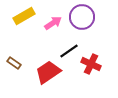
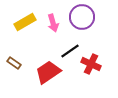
yellow rectangle: moved 1 px right, 6 px down
pink arrow: rotated 108 degrees clockwise
black line: moved 1 px right
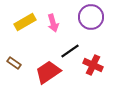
purple circle: moved 9 px right
red cross: moved 2 px right, 1 px down
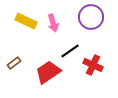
yellow rectangle: moved 1 px right, 1 px up; rotated 55 degrees clockwise
brown rectangle: rotated 72 degrees counterclockwise
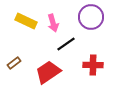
black line: moved 4 px left, 7 px up
red cross: rotated 24 degrees counterclockwise
